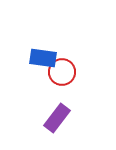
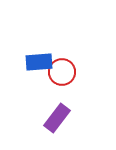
blue rectangle: moved 4 px left, 4 px down; rotated 12 degrees counterclockwise
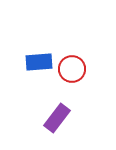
red circle: moved 10 px right, 3 px up
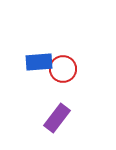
red circle: moved 9 px left
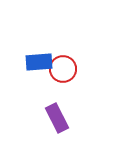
purple rectangle: rotated 64 degrees counterclockwise
